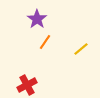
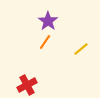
purple star: moved 11 px right, 2 px down
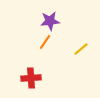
purple star: moved 2 px right; rotated 30 degrees clockwise
red cross: moved 4 px right, 7 px up; rotated 24 degrees clockwise
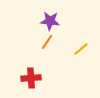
purple star: rotated 12 degrees clockwise
orange line: moved 2 px right
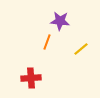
purple star: moved 10 px right
orange line: rotated 14 degrees counterclockwise
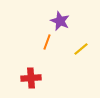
purple star: rotated 18 degrees clockwise
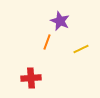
yellow line: rotated 14 degrees clockwise
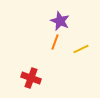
orange line: moved 8 px right
red cross: rotated 24 degrees clockwise
